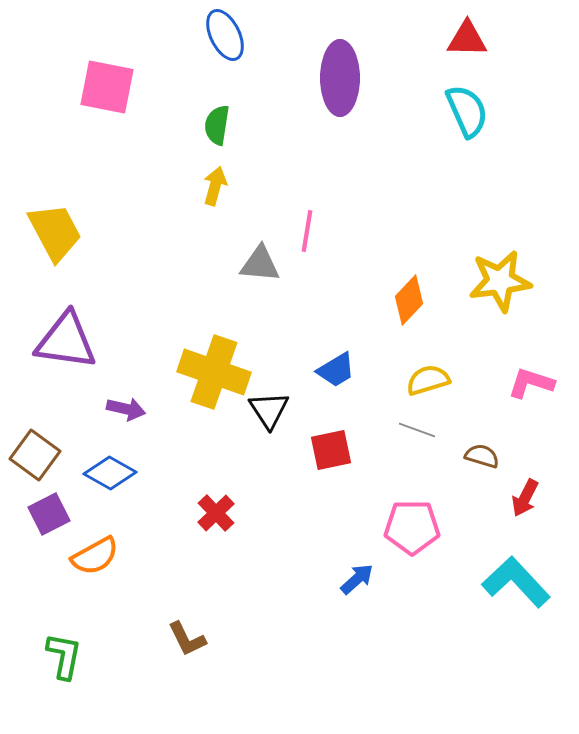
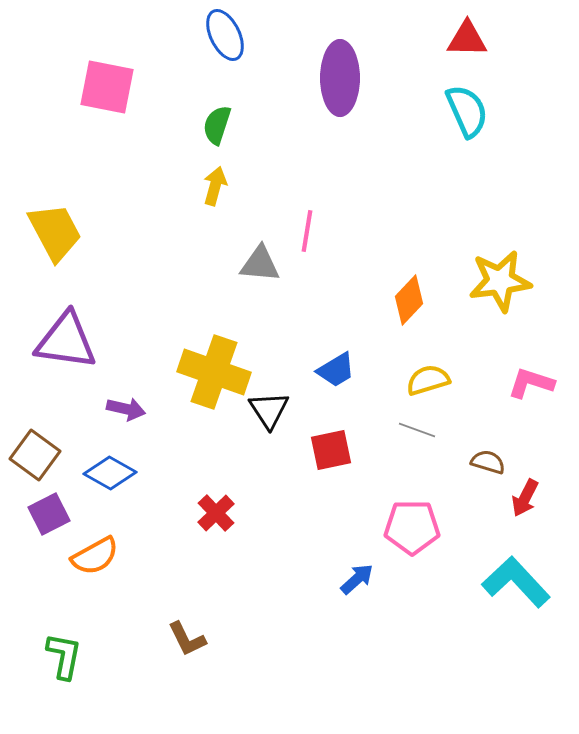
green semicircle: rotated 9 degrees clockwise
brown semicircle: moved 6 px right, 6 px down
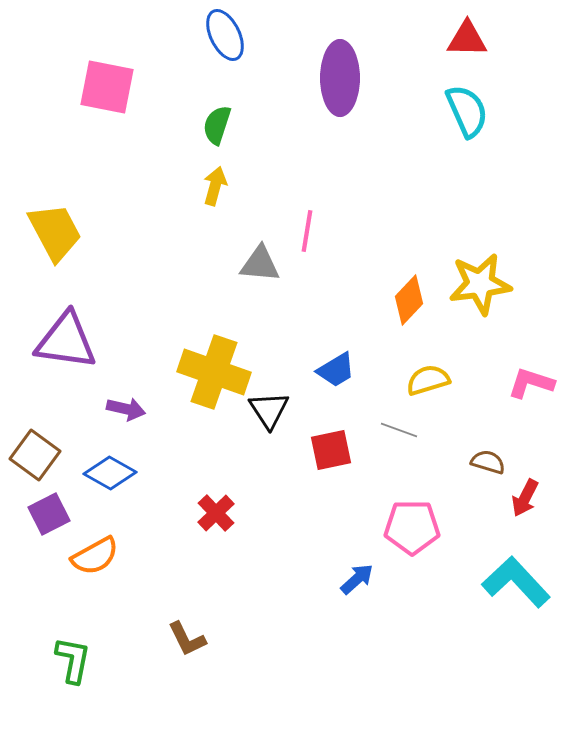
yellow star: moved 20 px left, 3 px down
gray line: moved 18 px left
green L-shape: moved 9 px right, 4 px down
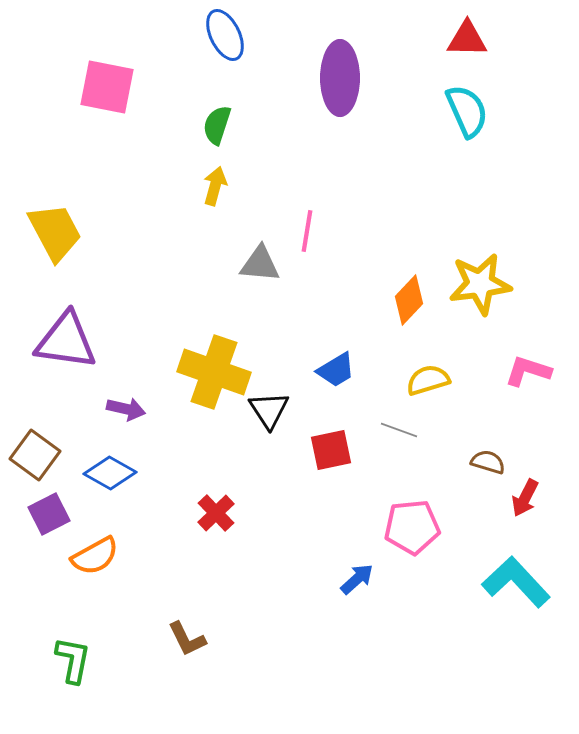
pink L-shape: moved 3 px left, 12 px up
pink pentagon: rotated 6 degrees counterclockwise
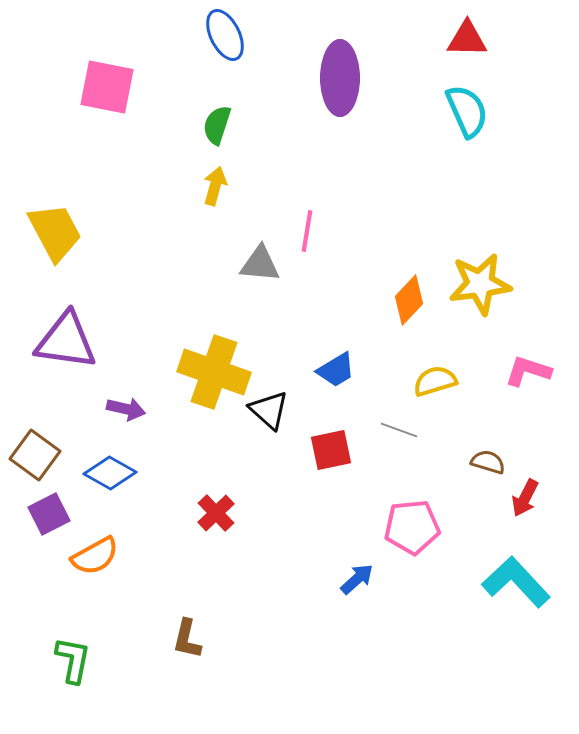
yellow semicircle: moved 7 px right, 1 px down
black triangle: rotated 15 degrees counterclockwise
brown L-shape: rotated 39 degrees clockwise
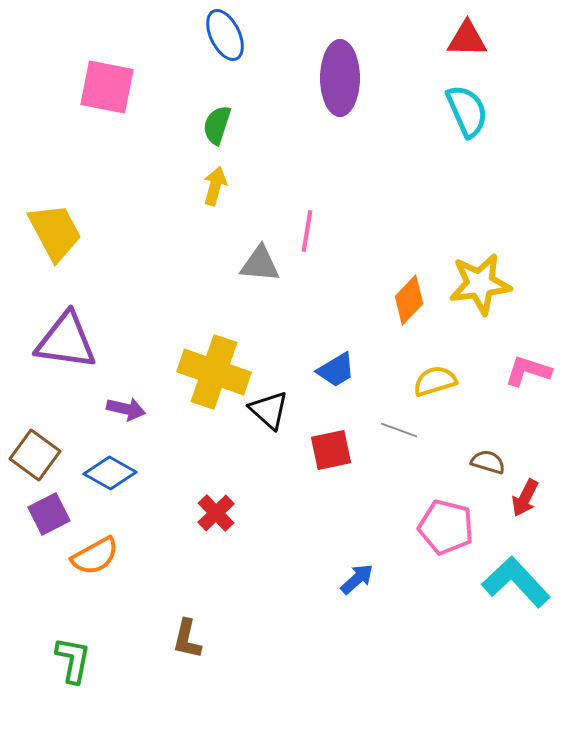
pink pentagon: moved 34 px right; rotated 20 degrees clockwise
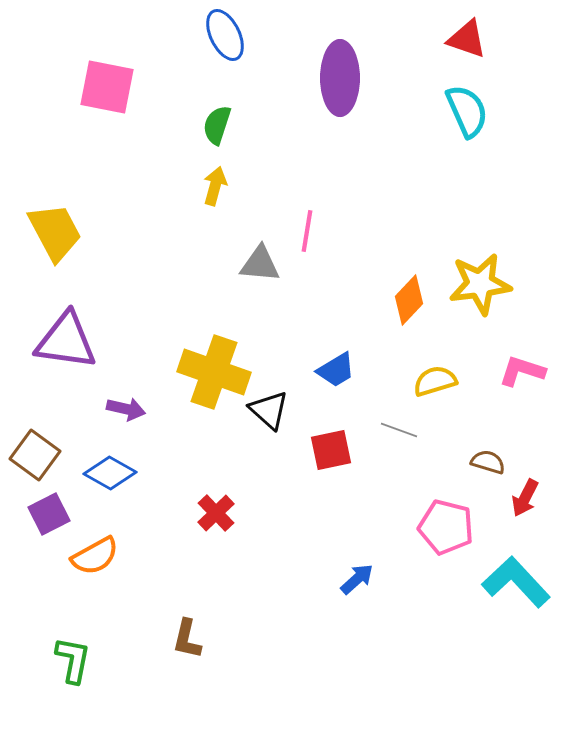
red triangle: rotated 18 degrees clockwise
pink L-shape: moved 6 px left
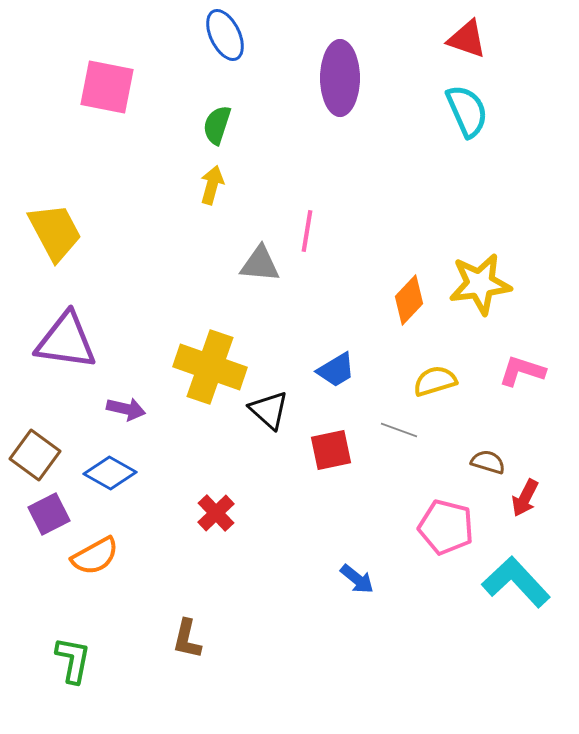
yellow arrow: moved 3 px left, 1 px up
yellow cross: moved 4 px left, 5 px up
blue arrow: rotated 81 degrees clockwise
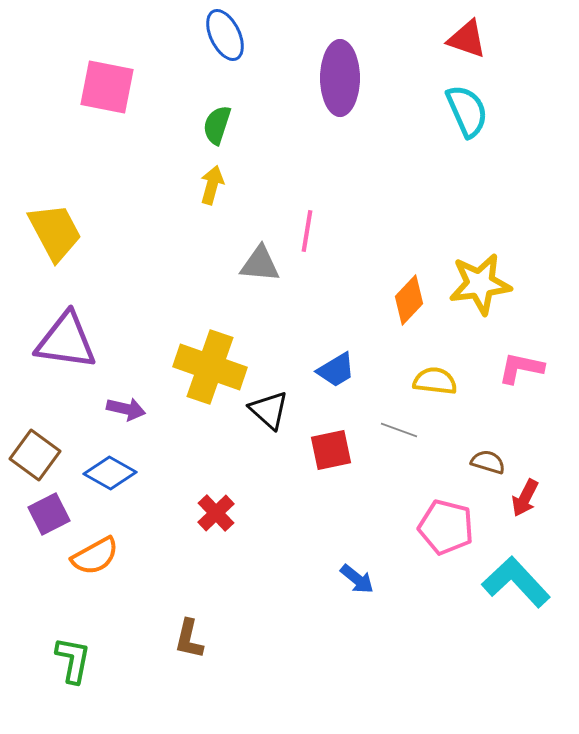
pink L-shape: moved 1 px left, 3 px up; rotated 6 degrees counterclockwise
yellow semicircle: rotated 24 degrees clockwise
brown L-shape: moved 2 px right
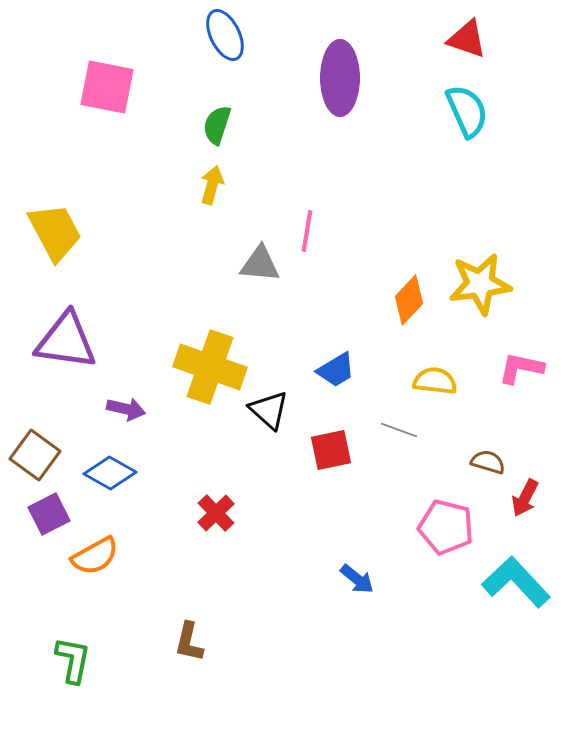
brown L-shape: moved 3 px down
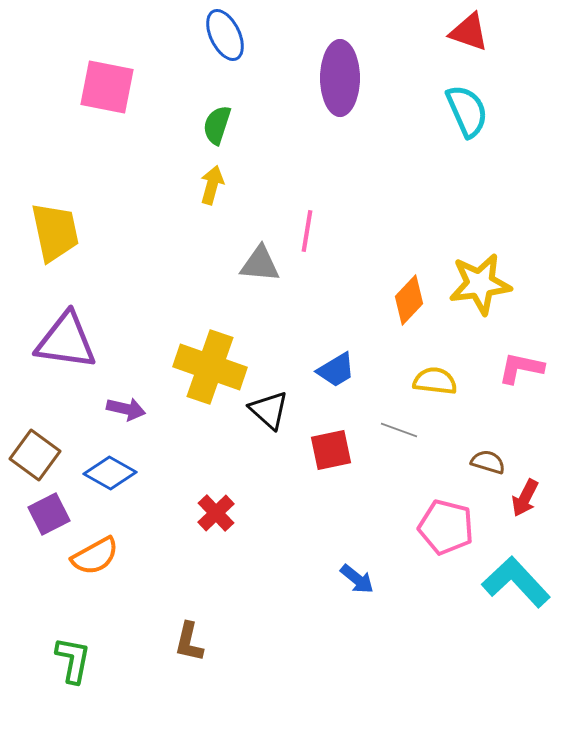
red triangle: moved 2 px right, 7 px up
yellow trapezoid: rotated 16 degrees clockwise
